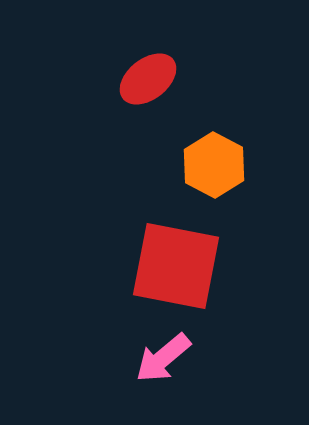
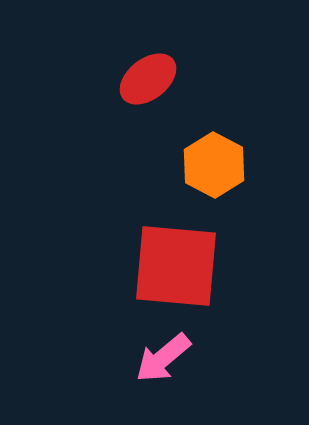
red square: rotated 6 degrees counterclockwise
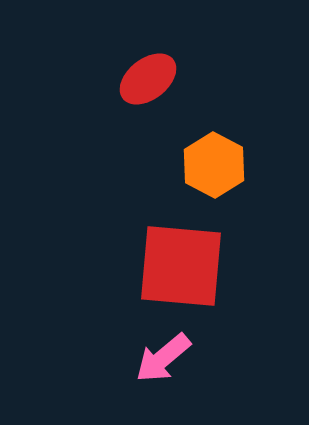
red square: moved 5 px right
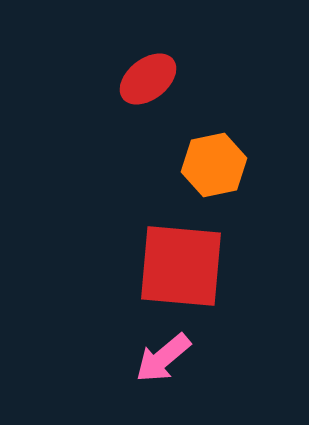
orange hexagon: rotated 20 degrees clockwise
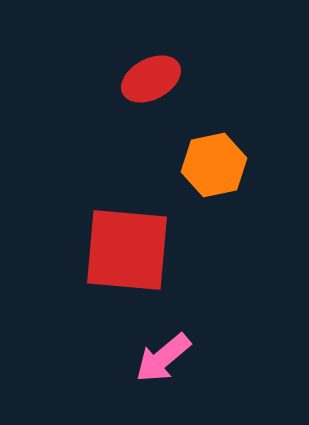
red ellipse: moved 3 px right; rotated 10 degrees clockwise
red square: moved 54 px left, 16 px up
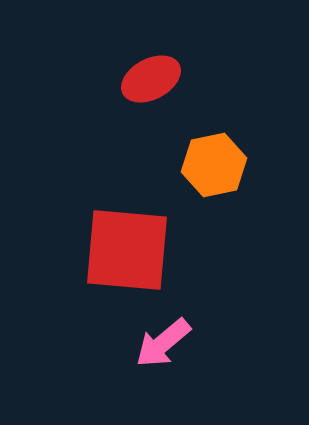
pink arrow: moved 15 px up
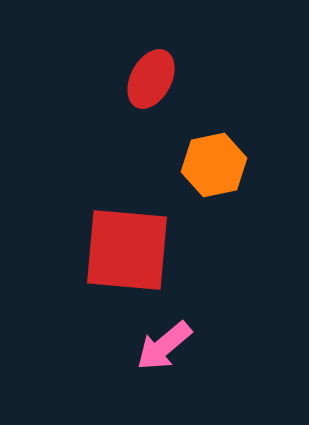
red ellipse: rotated 34 degrees counterclockwise
pink arrow: moved 1 px right, 3 px down
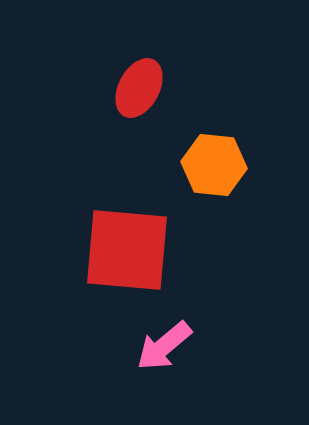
red ellipse: moved 12 px left, 9 px down
orange hexagon: rotated 18 degrees clockwise
